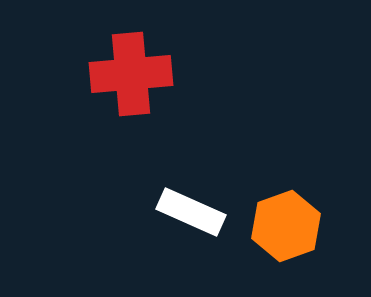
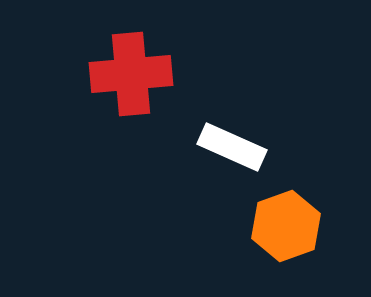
white rectangle: moved 41 px right, 65 px up
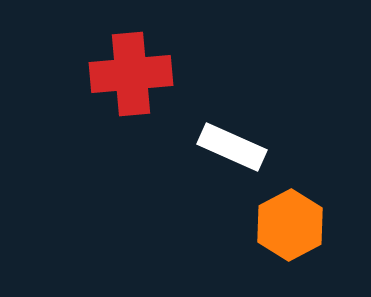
orange hexagon: moved 4 px right, 1 px up; rotated 8 degrees counterclockwise
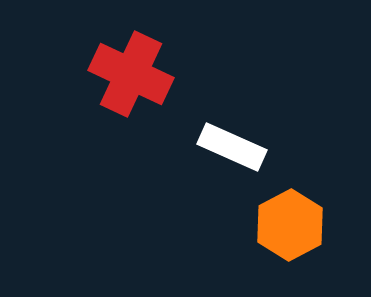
red cross: rotated 30 degrees clockwise
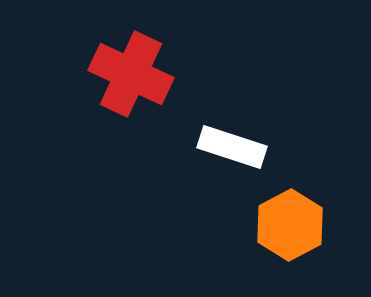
white rectangle: rotated 6 degrees counterclockwise
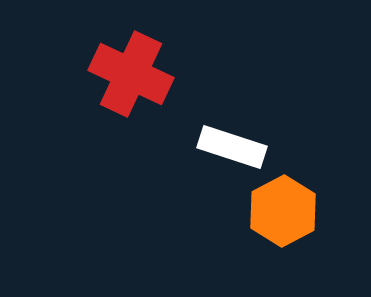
orange hexagon: moved 7 px left, 14 px up
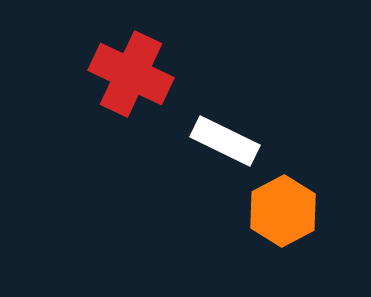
white rectangle: moved 7 px left, 6 px up; rotated 8 degrees clockwise
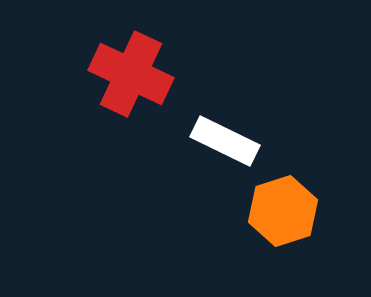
orange hexagon: rotated 10 degrees clockwise
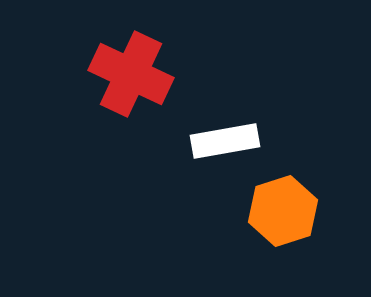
white rectangle: rotated 36 degrees counterclockwise
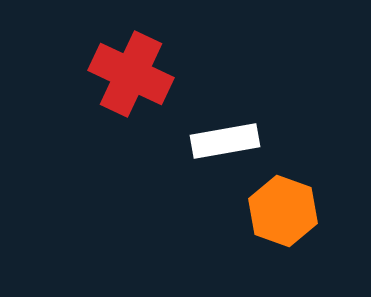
orange hexagon: rotated 22 degrees counterclockwise
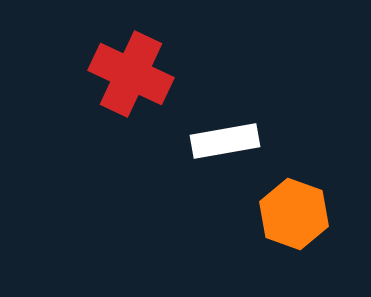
orange hexagon: moved 11 px right, 3 px down
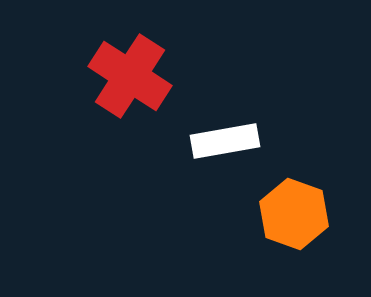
red cross: moved 1 px left, 2 px down; rotated 8 degrees clockwise
